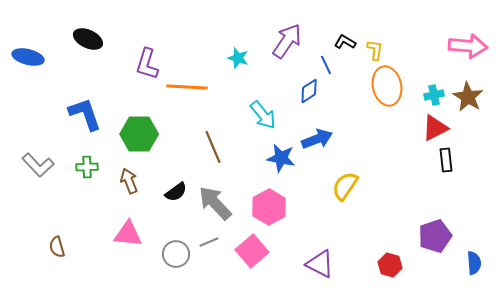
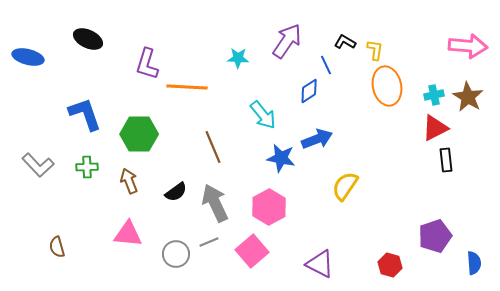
cyan star: rotated 15 degrees counterclockwise
gray arrow: rotated 18 degrees clockwise
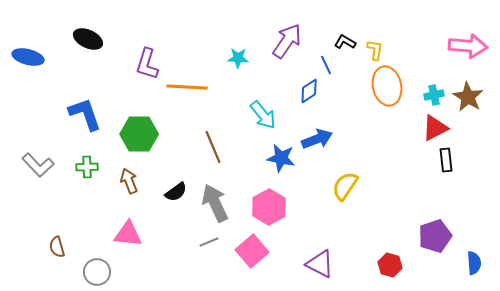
gray circle: moved 79 px left, 18 px down
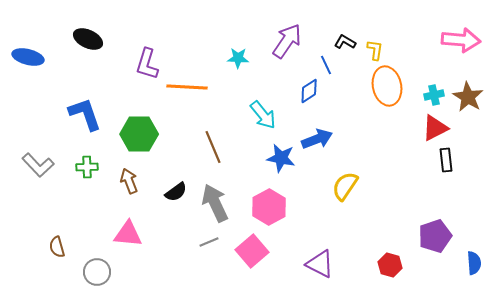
pink arrow: moved 7 px left, 6 px up
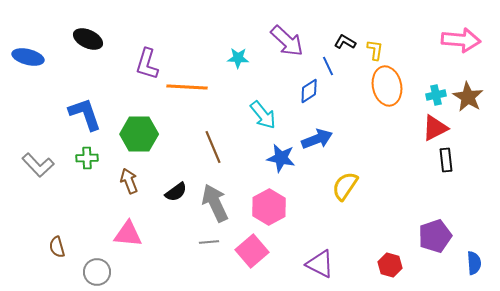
purple arrow: rotated 99 degrees clockwise
blue line: moved 2 px right, 1 px down
cyan cross: moved 2 px right
green cross: moved 9 px up
gray line: rotated 18 degrees clockwise
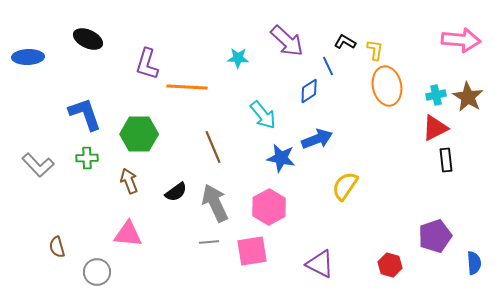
blue ellipse: rotated 16 degrees counterclockwise
pink square: rotated 32 degrees clockwise
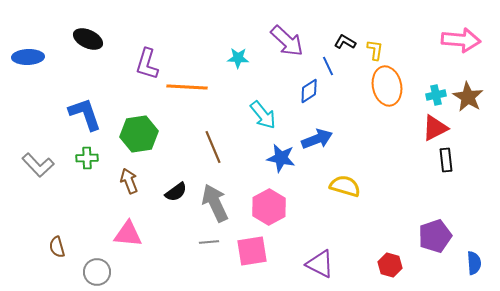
green hexagon: rotated 9 degrees counterclockwise
yellow semicircle: rotated 72 degrees clockwise
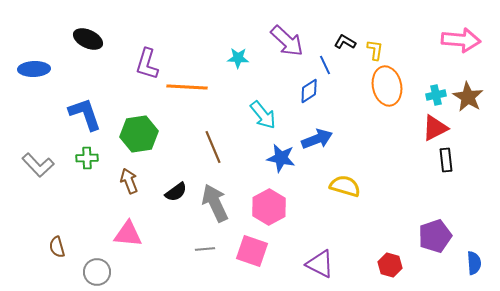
blue ellipse: moved 6 px right, 12 px down
blue line: moved 3 px left, 1 px up
gray line: moved 4 px left, 7 px down
pink square: rotated 28 degrees clockwise
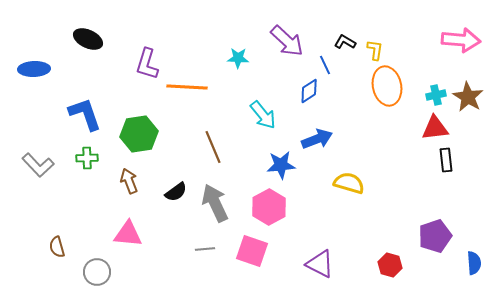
red triangle: rotated 20 degrees clockwise
blue star: moved 7 px down; rotated 16 degrees counterclockwise
yellow semicircle: moved 4 px right, 3 px up
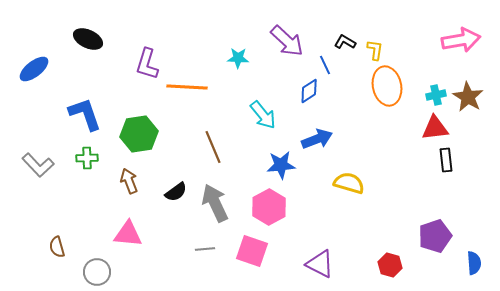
pink arrow: rotated 15 degrees counterclockwise
blue ellipse: rotated 36 degrees counterclockwise
